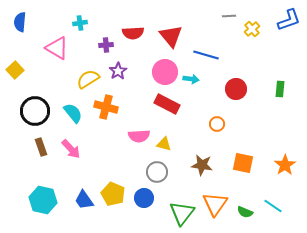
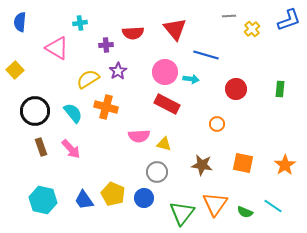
red triangle: moved 4 px right, 7 px up
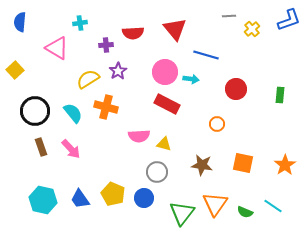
green rectangle: moved 6 px down
blue trapezoid: moved 4 px left, 1 px up
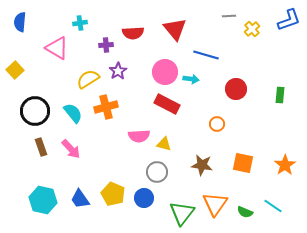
orange cross: rotated 30 degrees counterclockwise
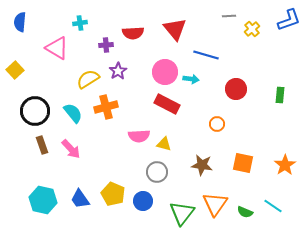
brown rectangle: moved 1 px right, 2 px up
blue circle: moved 1 px left, 3 px down
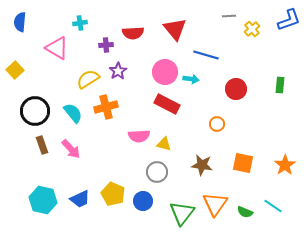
green rectangle: moved 10 px up
blue trapezoid: rotated 80 degrees counterclockwise
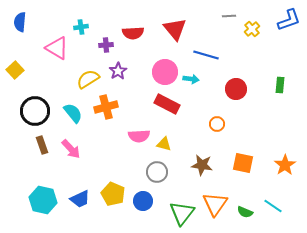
cyan cross: moved 1 px right, 4 px down
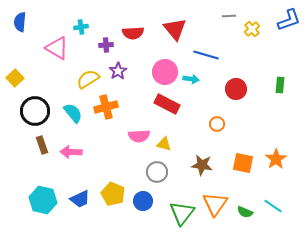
yellow square: moved 8 px down
pink arrow: moved 3 px down; rotated 135 degrees clockwise
orange star: moved 9 px left, 6 px up
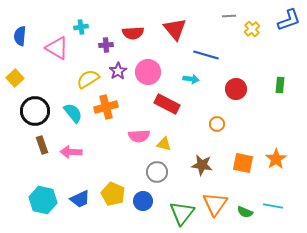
blue semicircle: moved 14 px down
pink circle: moved 17 px left
cyan line: rotated 24 degrees counterclockwise
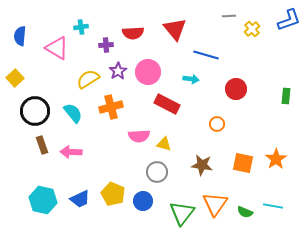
green rectangle: moved 6 px right, 11 px down
orange cross: moved 5 px right
